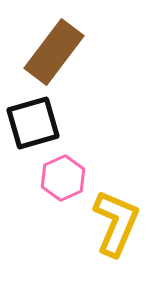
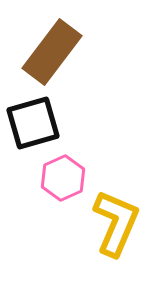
brown rectangle: moved 2 px left
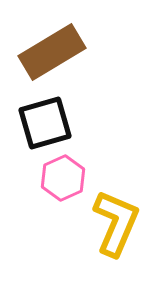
brown rectangle: rotated 22 degrees clockwise
black square: moved 12 px right
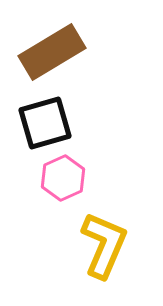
yellow L-shape: moved 12 px left, 22 px down
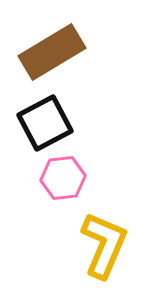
black square: rotated 12 degrees counterclockwise
pink hexagon: rotated 18 degrees clockwise
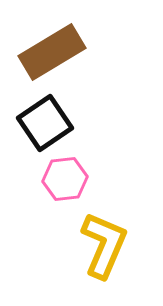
black square: rotated 6 degrees counterclockwise
pink hexagon: moved 2 px right, 1 px down
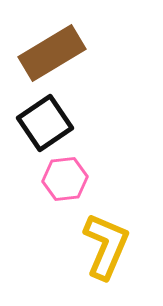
brown rectangle: moved 1 px down
yellow L-shape: moved 2 px right, 1 px down
